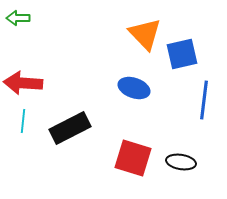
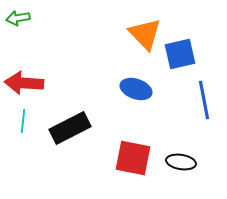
green arrow: rotated 10 degrees counterclockwise
blue square: moved 2 px left
red arrow: moved 1 px right
blue ellipse: moved 2 px right, 1 px down
blue line: rotated 18 degrees counterclockwise
red square: rotated 6 degrees counterclockwise
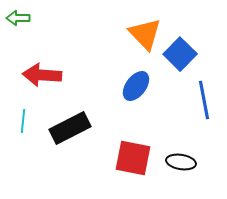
green arrow: rotated 10 degrees clockwise
blue square: rotated 32 degrees counterclockwise
red arrow: moved 18 px right, 8 px up
blue ellipse: moved 3 px up; rotated 72 degrees counterclockwise
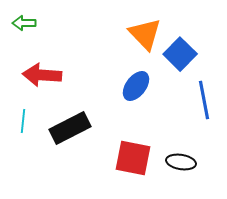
green arrow: moved 6 px right, 5 px down
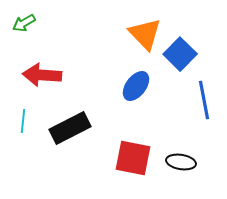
green arrow: rotated 30 degrees counterclockwise
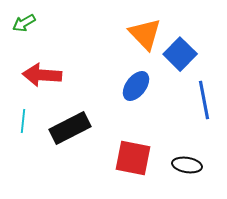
black ellipse: moved 6 px right, 3 px down
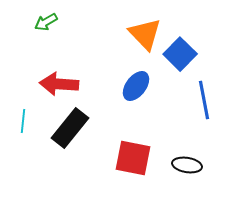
green arrow: moved 22 px right, 1 px up
red arrow: moved 17 px right, 9 px down
black rectangle: rotated 24 degrees counterclockwise
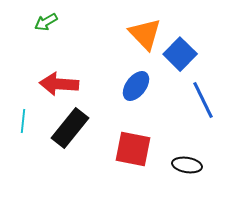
blue line: moved 1 px left; rotated 15 degrees counterclockwise
red square: moved 9 px up
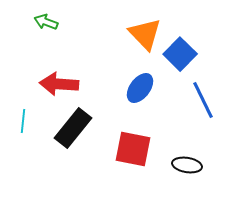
green arrow: rotated 50 degrees clockwise
blue ellipse: moved 4 px right, 2 px down
black rectangle: moved 3 px right
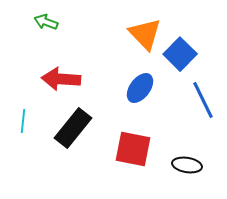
red arrow: moved 2 px right, 5 px up
